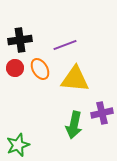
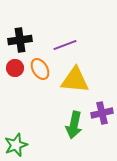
yellow triangle: moved 1 px down
green star: moved 2 px left
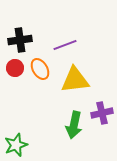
yellow triangle: rotated 12 degrees counterclockwise
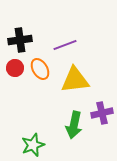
green star: moved 17 px right
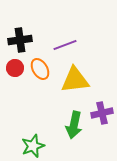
green star: moved 1 px down
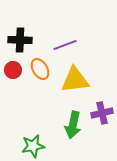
black cross: rotated 10 degrees clockwise
red circle: moved 2 px left, 2 px down
green arrow: moved 1 px left
green star: rotated 10 degrees clockwise
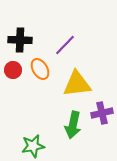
purple line: rotated 25 degrees counterclockwise
yellow triangle: moved 2 px right, 4 px down
